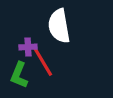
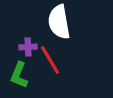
white semicircle: moved 4 px up
red line: moved 7 px right, 2 px up
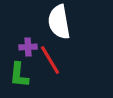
green L-shape: rotated 16 degrees counterclockwise
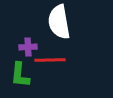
red line: rotated 60 degrees counterclockwise
green L-shape: moved 1 px right
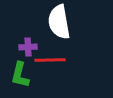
green L-shape: rotated 8 degrees clockwise
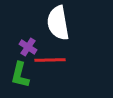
white semicircle: moved 1 px left, 1 px down
purple cross: rotated 36 degrees clockwise
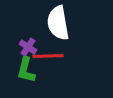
red line: moved 2 px left, 4 px up
green L-shape: moved 6 px right, 5 px up
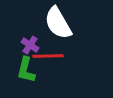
white semicircle: rotated 20 degrees counterclockwise
purple cross: moved 2 px right, 2 px up
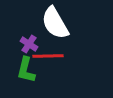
white semicircle: moved 3 px left
purple cross: moved 1 px left, 1 px up
